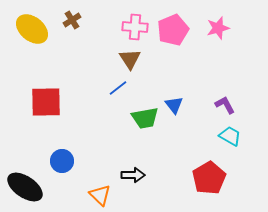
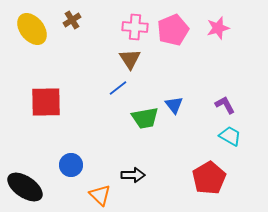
yellow ellipse: rotated 12 degrees clockwise
blue circle: moved 9 px right, 4 px down
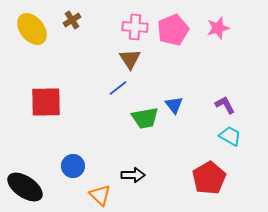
blue circle: moved 2 px right, 1 px down
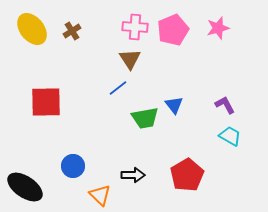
brown cross: moved 11 px down
red pentagon: moved 22 px left, 3 px up
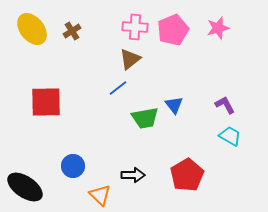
brown triangle: rotated 25 degrees clockwise
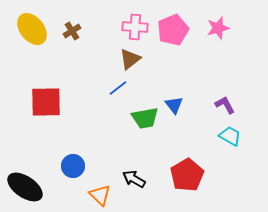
black arrow: moved 1 px right, 4 px down; rotated 150 degrees counterclockwise
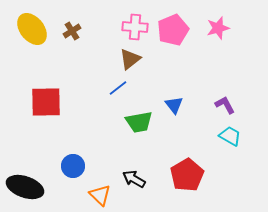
green trapezoid: moved 6 px left, 4 px down
black ellipse: rotated 15 degrees counterclockwise
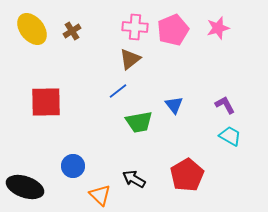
blue line: moved 3 px down
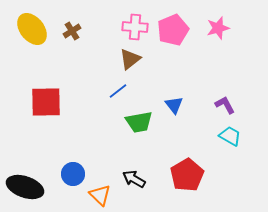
blue circle: moved 8 px down
